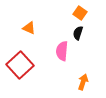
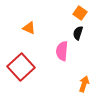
red square: moved 1 px right, 2 px down
orange arrow: moved 1 px right, 2 px down
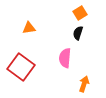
orange square: rotated 24 degrees clockwise
orange triangle: rotated 32 degrees counterclockwise
pink semicircle: moved 3 px right, 7 px down
red square: rotated 12 degrees counterclockwise
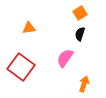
black semicircle: moved 2 px right, 1 px down
pink semicircle: rotated 30 degrees clockwise
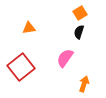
black semicircle: moved 1 px left, 2 px up
red square: rotated 16 degrees clockwise
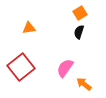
pink semicircle: moved 10 px down
orange arrow: rotated 70 degrees counterclockwise
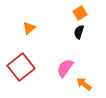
orange triangle: rotated 32 degrees counterclockwise
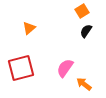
orange square: moved 2 px right, 2 px up
black semicircle: moved 7 px right, 1 px up; rotated 16 degrees clockwise
red square: moved 1 px down; rotated 24 degrees clockwise
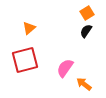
orange square: moved 5 px right, 2 px down
red square: moved 4 px right, 8 px up
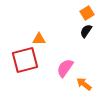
orange triangle: moved 10 px right, 11 px down; rotated 40 degrees clockwise
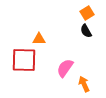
black semicircle: rotated 64 degrees counterclockwise
red square: moved 1 px left; rotated 16 degrees clockwise
orange arrow: rotated 28 degrees clockwise
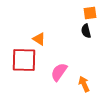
orange square: moved 3 px right; rotated 24 degrees clockwise
black semicircle: rotated 16 degrees clockwise
orange triangle: rotated 32 degrees clockwise
pink semicircle: moved 6 px left, 4 px down
